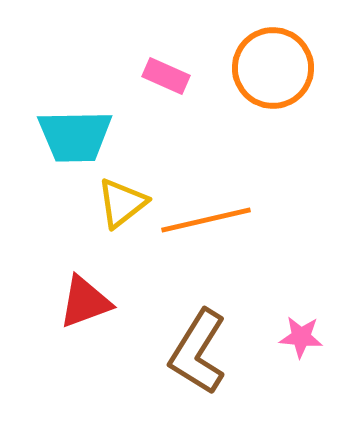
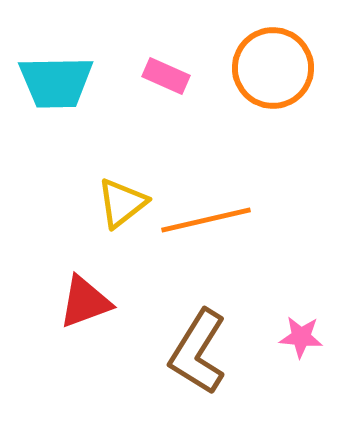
cyan trapezoid: moved 19 px left, 54 px up
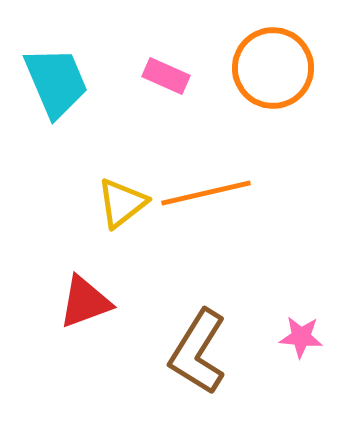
cyan trapezoid: rotated 112 degrees counterclockwise
orange line: moved 27 px up
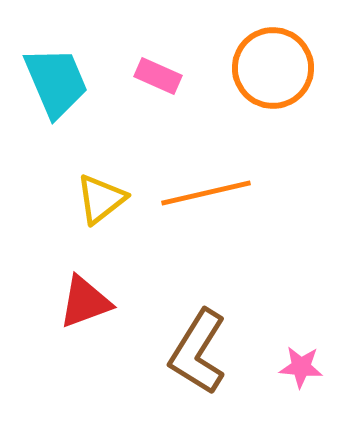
pink rectangle: moved 8 px left
yellow triangle: moved 21 px left, 4 px up
pink star: moved 30 px down
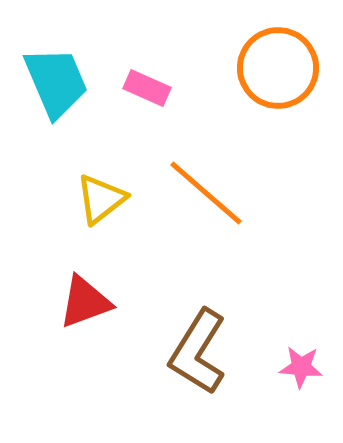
orange circle: moved 5 px right
pink rectangle: moved 11 px left, 12 px down
orange line: rotated 54 degrees clockwise
